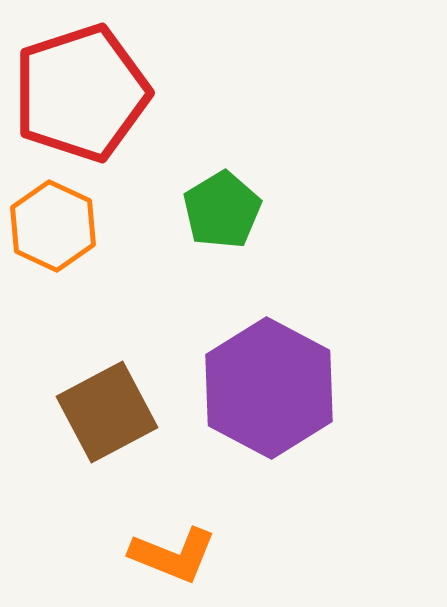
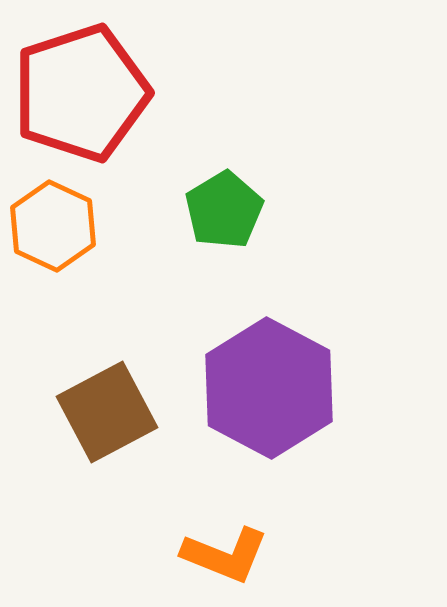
green pentagon: moved 2 px right
orange L-shape: moved 52 px right
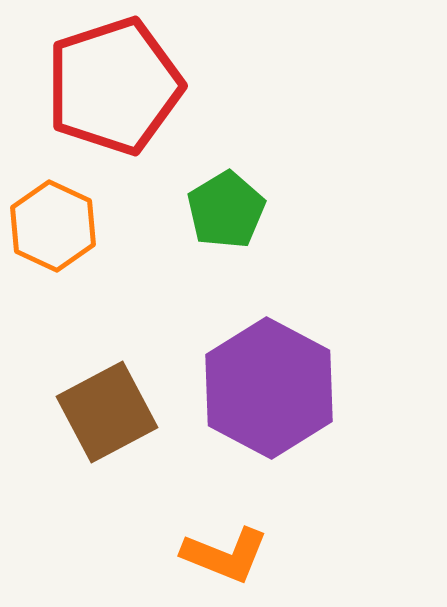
red pentagon: moved 33 px right, 7 px up
green pentagon: moved 2 px right
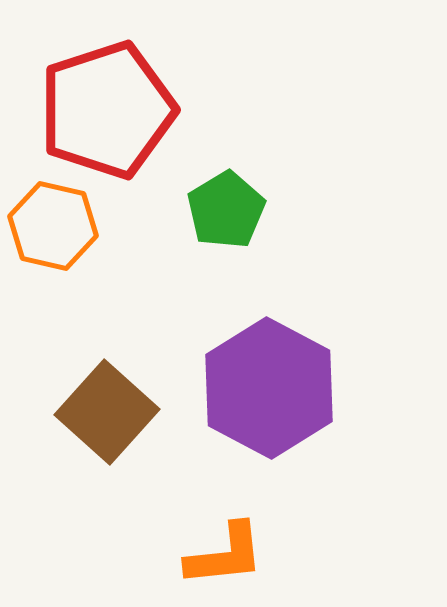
red pentagon: moved 7 px left, 24 px down
orange hexagon: rotated 12 degrees counterclockwise
brown square: rotated 20 degrees counterclockwise
orange L-shape: rotated 28 degrees counterclockwise
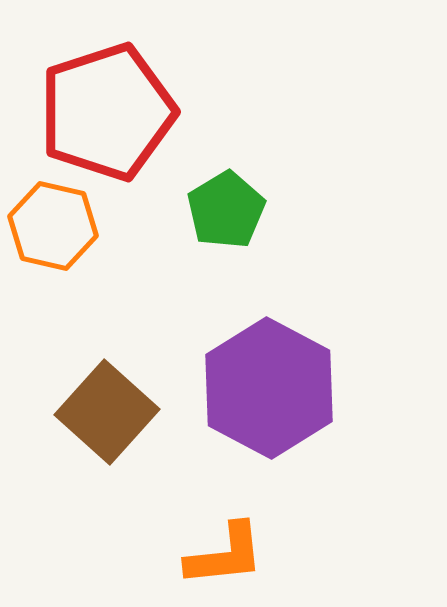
red pentagon: moved 2 px down
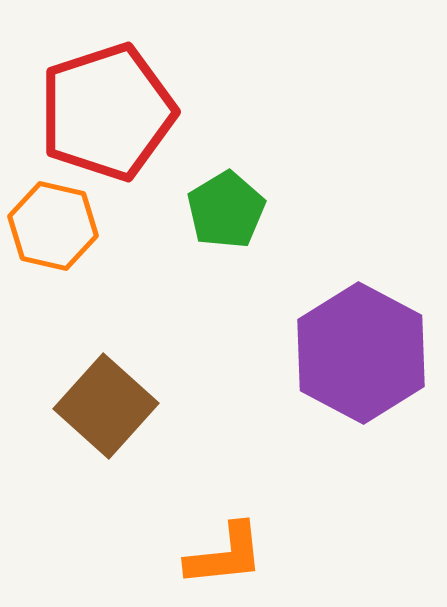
purple hexagon: moved 92 px right, 35 px up
brown square: moved 1 px left, 6 px up
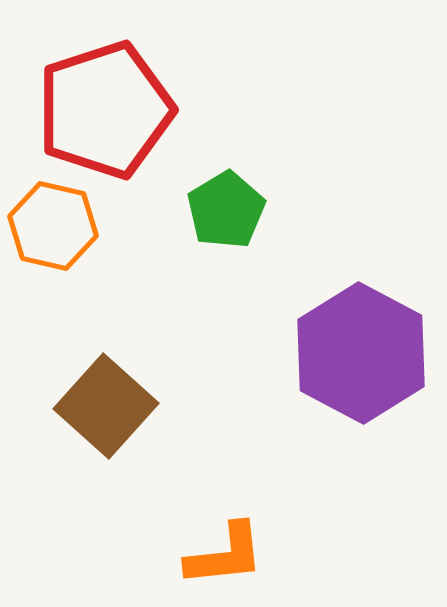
red pentagon: moved 2 px left, 2 px up
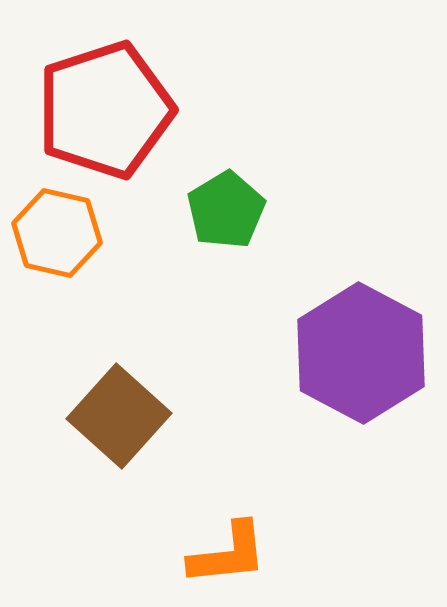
orange hexagon: moved 4 px right, 7 px down
brown square: moved 13 px right, 10 px down
orange L-shape: moved 3 px right, 1 px up
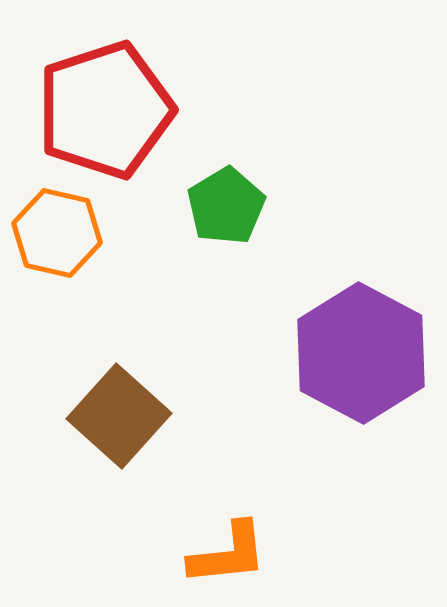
green pentagon: moved 4 px up
